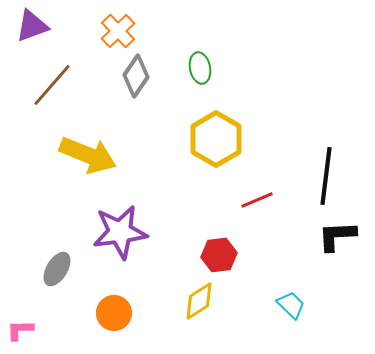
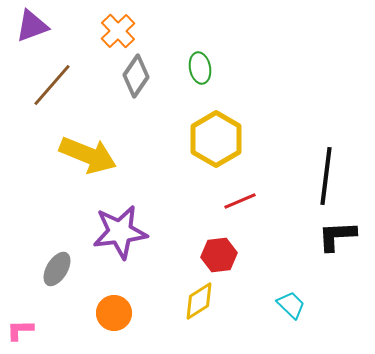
red line: moved 17 px left, 1 px down
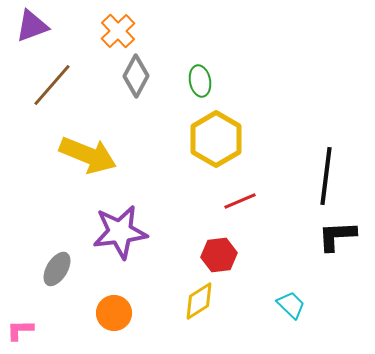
green ellipse: moved 13 px down
gray diamond: rotated 6 degrees counterclockwise
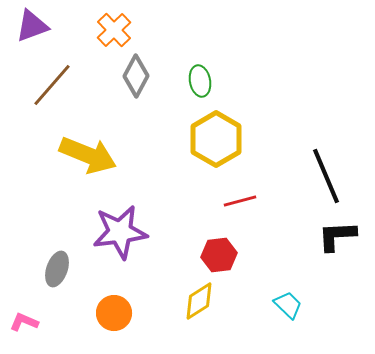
orange cross: moved 4 px left, 1 px up
black line: rotated 30 degrees counterclockwise
red line: rotated 8 degrees clockwise
gray ellipse: rotated 12 degrees counterclockwise
cyan trapezoid: moved 3 px left
pink L-shape: moved 4 px right, 8 px up; rotated 24 degrees clockwise
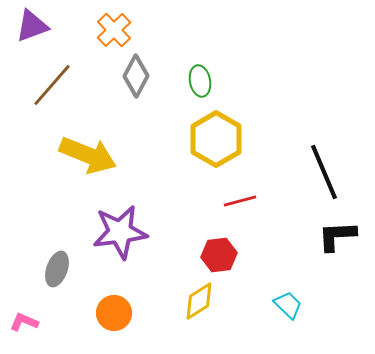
black line: moved 2 px left, 4 px up
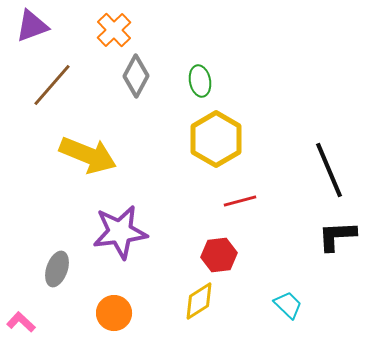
black line: moved 5 px right, 2 px up
pink L-shape: moved 3 px left; rotated 20 degrees clockwise
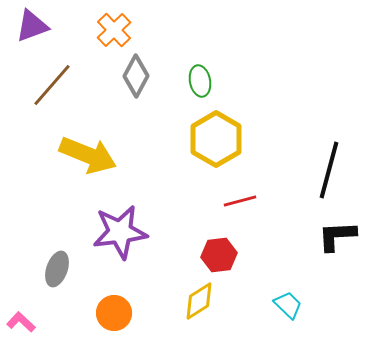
black line: rotated 38 degrees clockwise
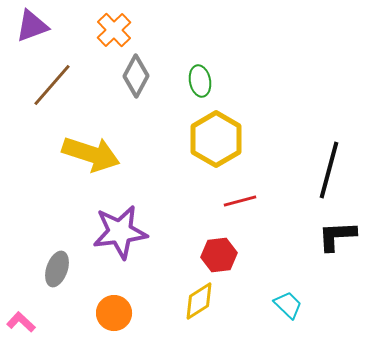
yellow arrow: moved 3 px right, 1 px up; rotated 4 degrees counterclockwise
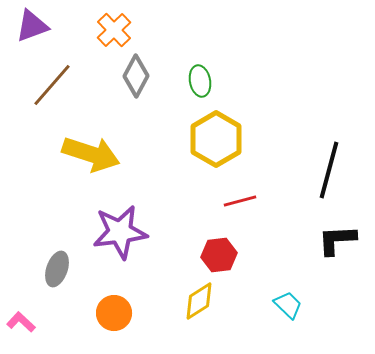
black L-shape: moved 4 px down
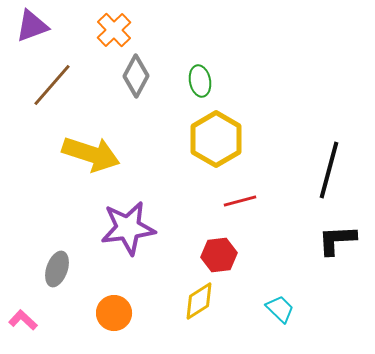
purple star: moved 8 px right, 4 px up
cyan trapezoid: moved 8 px left, 4 px down
pink L-shape: moved 2 px right, 2 px up
